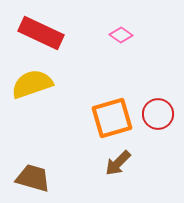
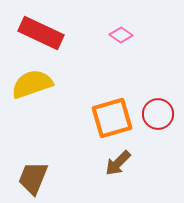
brown trapezoid: rotated 84 degrees counterclockwise
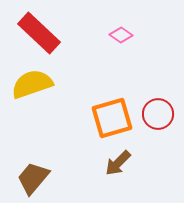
red rectangle: moved 2 px left; rotated 18 degrees clockwise
brown trapezoid: rotated 18 degrees clockwise
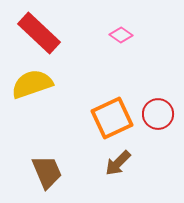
orange square: rotated 9 degrees counterclockwise
brown trapezoid: moved 14 px right, 6 px up; rotated 117 degrees clockwise
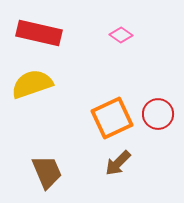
red rectangle: rotated 30 degrees counterclockwise
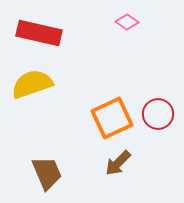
pink diamond: moved 6 px right, 13 px up
brown trapezoid: moved 1 px down
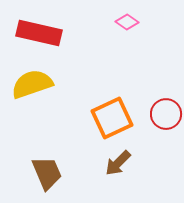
red circle: moved 8 px right
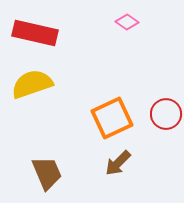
red rectangle: moved 4 px left
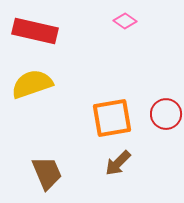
pink diamond: moved 2 px left, 1 px up
red rectangle: moved 2 px up
orange square: rotated 15 degrees clockwise
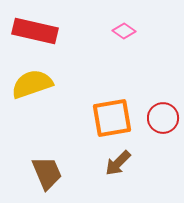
pink diamond: moved 1 px left, 10 px down
red circle: moved 3 px left, 4 px down
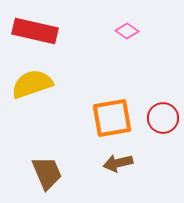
pink diamond: moved 3 px right
brown arrow: rotated 32 degrees clockwise
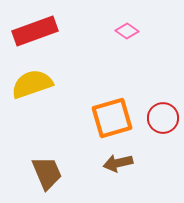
red rectangle: rotated 33 degrees counterclockwise
orange square: rotated 6 degrees counterclockwise
